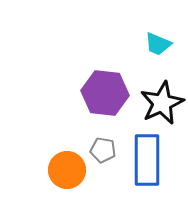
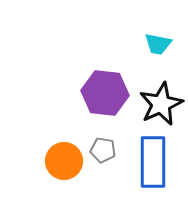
cyan trapezoid: rotated 12 degrees counterclockwise
black star: moved 1 px left, 1 px down
blue rectangle: moved 6 px right, 2 px down
orange circle: moved 3 px left, 9 px up
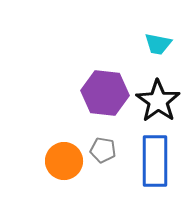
black star: moved 3 px left, 3 px up; rotated 12 degrees counterclockwise
blue rectangle: moved 2 px right, 1 px up
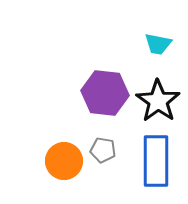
blue rectangle: moved 1 px right
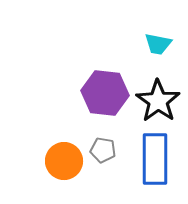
blue rectangle: moved 1 px left, 2 px up
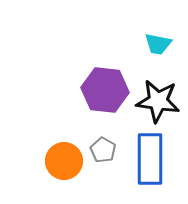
purple hexagon: moved 3 px up
black star: rotated 27 degrees counterclockwise
gray pentagon: rotated 20 degrees clockwise
blue rectangle: moved 5 px left
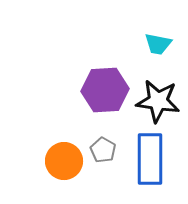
purple hexagon: rotated 9 degrees counterclockwise
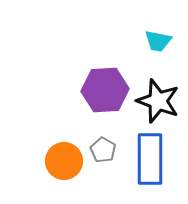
cyan trapezoid: moved 3 px up
black star: rotated 12 degrees clockwise
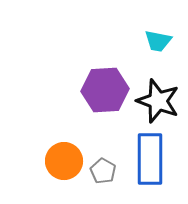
gray pentagon: moved 21 px down
